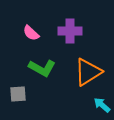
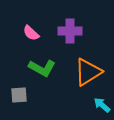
gray square: moved 1 px right, 1 px down
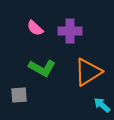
pink semicircle: moved 4 px right, 5 px up
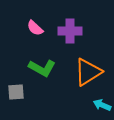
gray square: moved 3 px left, 3 px up
cyan arrow: rotated 18 degrees counterclockwise
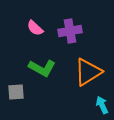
purple cross: rotated 10 degrees counterclockwise
cyan arrow: rotated 42 degrees clockwise
